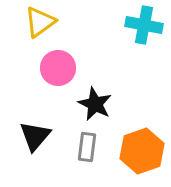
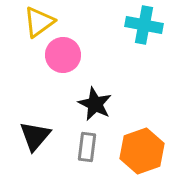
yellow triangle: moved 1 px left
pink circle: moved 5 px right, 13 px up
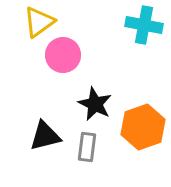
black triangle: moved 10 px right; rotated 36 degrees clockwise
orange hexagon: moved 1 px right, 24 px up
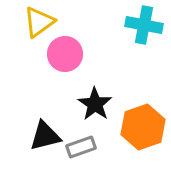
pink circle: moved 2 px right, 1 px up
black star: rotated 8 degrees clockwise
gray rectangle: moved 6 px left; rotated 64 degrees clockwise
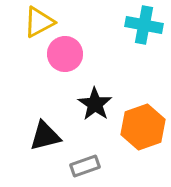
yellow triangle: rotated 8 degrees clockwise
gray rectangle: moved 4 px right, 19 px down
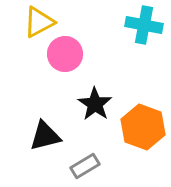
orange hexagon: rotated 21 degrees counterclockwise
gray rectangle: rotated 12 degrees counterclockwise
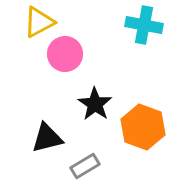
black triangle: moved 2 px right, 2 px down
